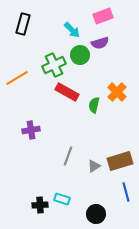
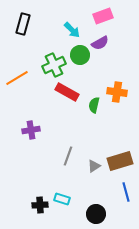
purple semicircle: rotated 12 degrees counterclockwise
orange cross: rotated 36 degrees counterclockwise
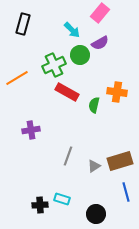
pink rectangle: moved 3 px left, 3 px up; rotated 30 degrees counterclockwise
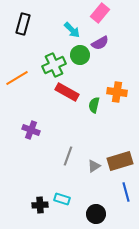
purple cross: rotated 30 degrees clockwise
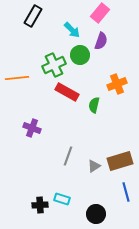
black rectangle: moved 10 px right, 8 px up; rotated 15 degrees clockwise
purple semicircle: moved 1 px right, 2 px up; rotated 42 degrees counterclockwise
orange line: rotated 25 degrees clockwise
orange cross: moved 8 px up; rotated 30 degrees counterclockwise
purple cross: moved 1 px right, 2 px up
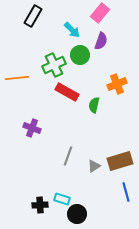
black circle: moved 19 px left
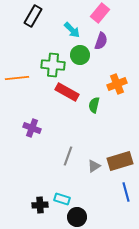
green cross: moved 1 px left; rotated 30 degrees clockwise
black circle: moved 3 px down
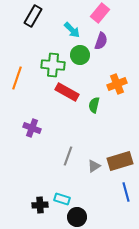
orange line: rotated 65 degrees counterclockwise
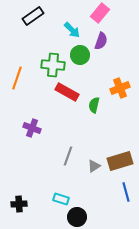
black rectangle: rotated 25 degrees clockwise
orange cross: moved 3 px right, 4 px down
cyan rectangle: moved 1 px left
black cross: moved 21 px left, 1 px up
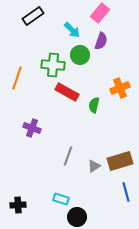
black cross: moved 1 px left, 1 px down
